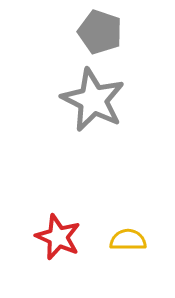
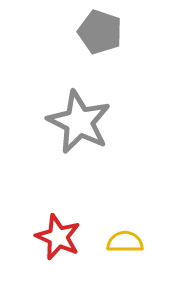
gray star: moved 14 px left, 22 px down
yellow semicircle: moved 3 px left, 2 px down
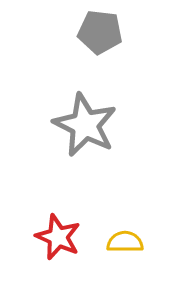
gray pentagon: rotated 12 degrees counterclockwise
gray star: moved 6 px right, 3 px down
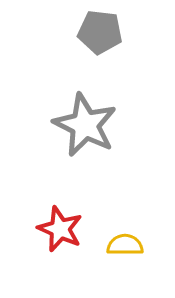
red star: moved 2 px right, 8 px up
yellow semicircle: moved 3 px down
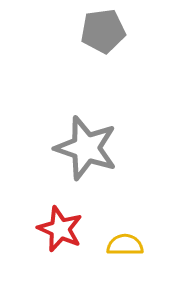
gray pentagon: moved 3 px right, 1 px up; rotated 15 degrees counterclockwise
gray star: moved 1 px right, 23 px down; rotated 8 degrees counterclockwise
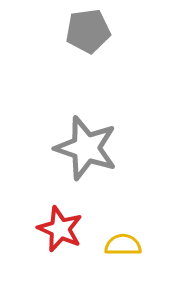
gray pentagon: moved 15 px left
yellow semicircle: moved 2 px left
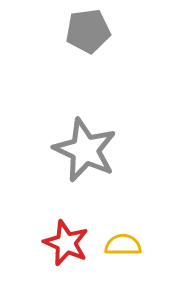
gray star: moved 1 px left, 2 px down; rotated 6 degrees clockwise
red star: moved 6 px right, 14 px down
